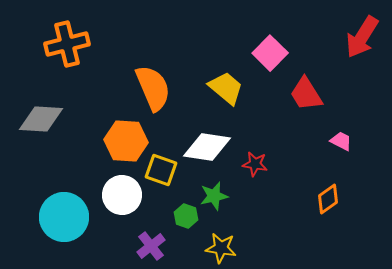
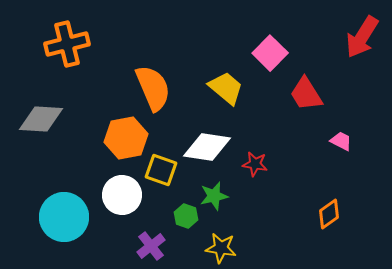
orange hexagon: moved 3 px up; rotated 15 degrees counterclockwise
orange diamond: moved 1 px right, 15 px down
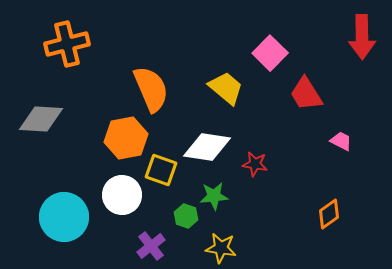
red arrow: rotated 33 degrees counterclockwise
orange semicircle: moved 2 px left, 1 px down
green star: rotated 8 degrees clockwise
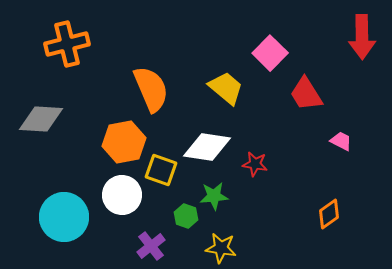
orange hexagon: moved 2 px left, 4 px down
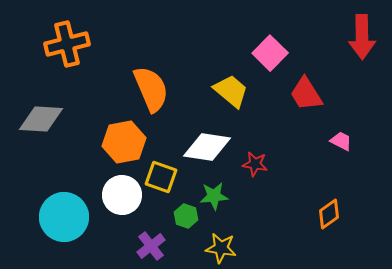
yellow trapezoid: moved 5 px right, 3 px down
yellow square: moved 7 px down
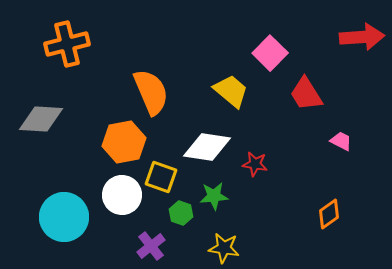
red arrow: rotated 93 degrees counterclockwise
orange semicircle: moved 3 px down
green hexagon: moved 5 px left, 3 px up
yellow star: moved 3 px right
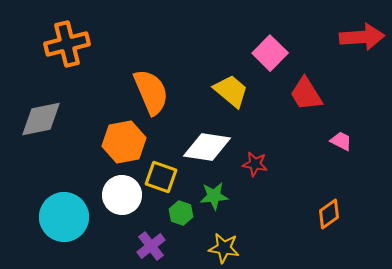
gray diamond: rotated 15 degrees counterclockwise
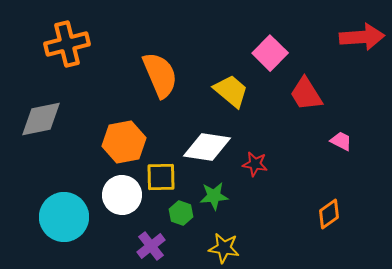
orange semicircle: moved 9 px right, 17 px up
yellow square: rotated 20 degrees counterclockwise
